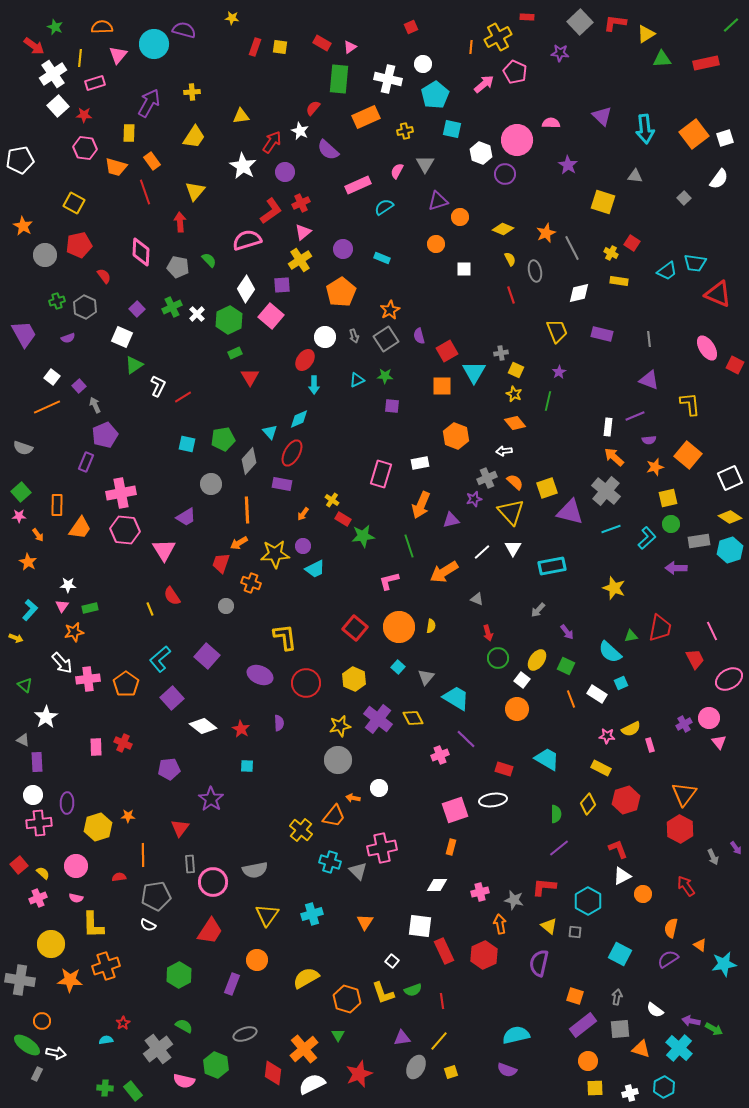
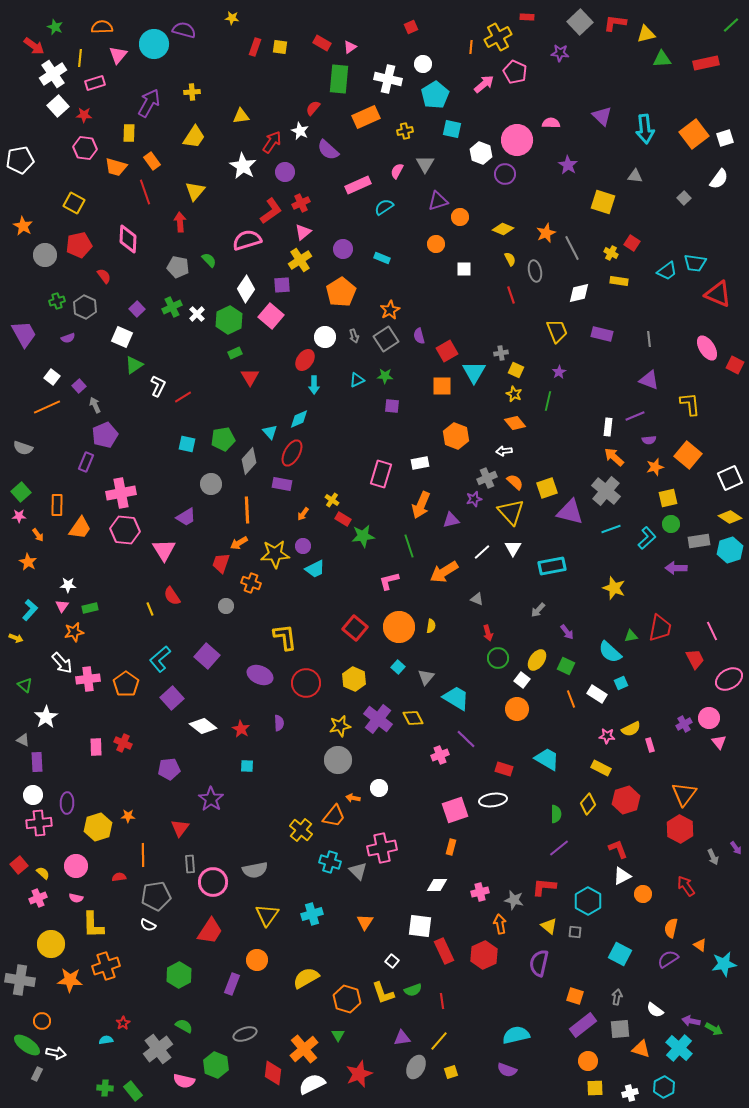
yellow triangle at (646, 34): rotated 18 degrees clockwise
pink diamond at (141, 252): moved 13 px left, 13 px up
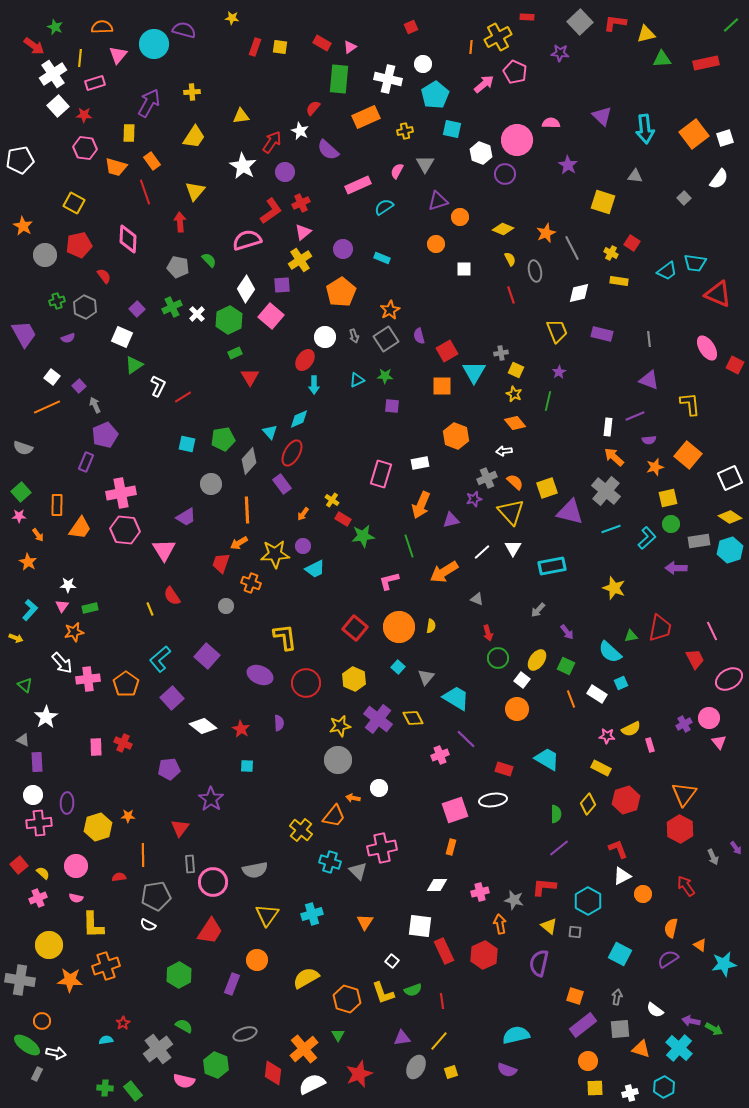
purple rectangle at (282, 484): rotated 42 degrees clockwise
yellow circle at (51, 944): moved 2 px left, 1 px down
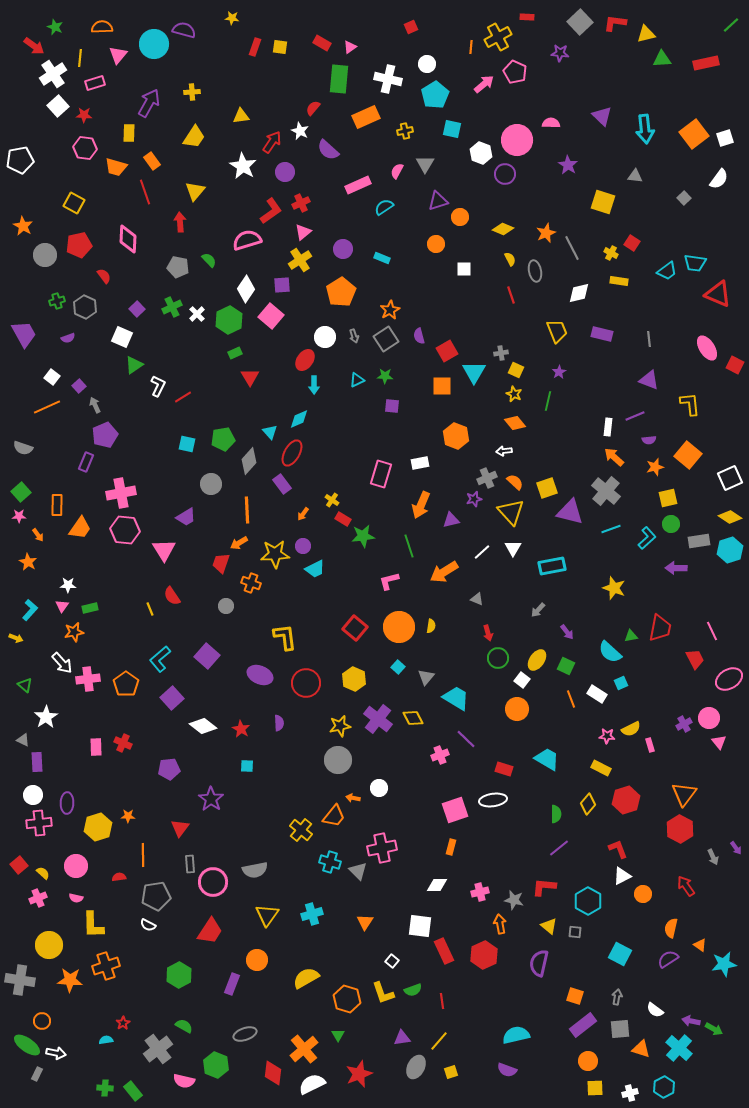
white circle at (423, 64): moved 4 px right
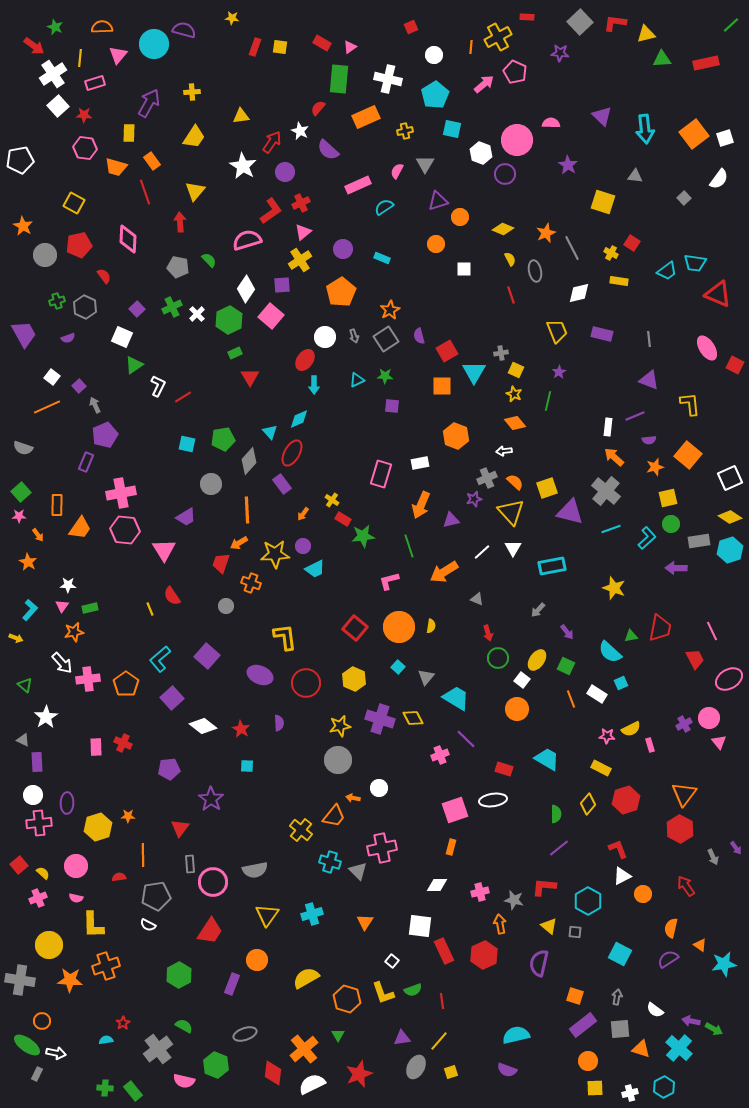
white circle at (427, 64): moved 7 px right, 9 px up
red semicircle at (313, 108): moved 5 px right
purple cross at (378, 719): moved 2 px right; rotated 20 degrees counterclockwise
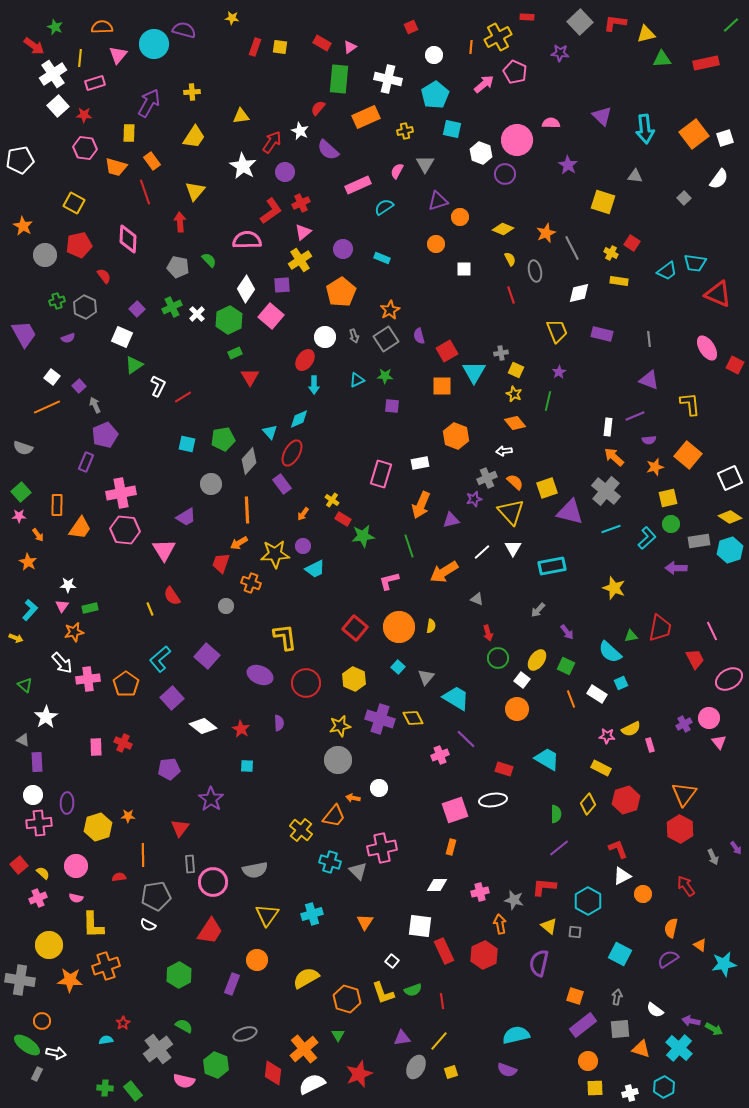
pink semicircle at (247, 240): rotated 16 degrees clockwise
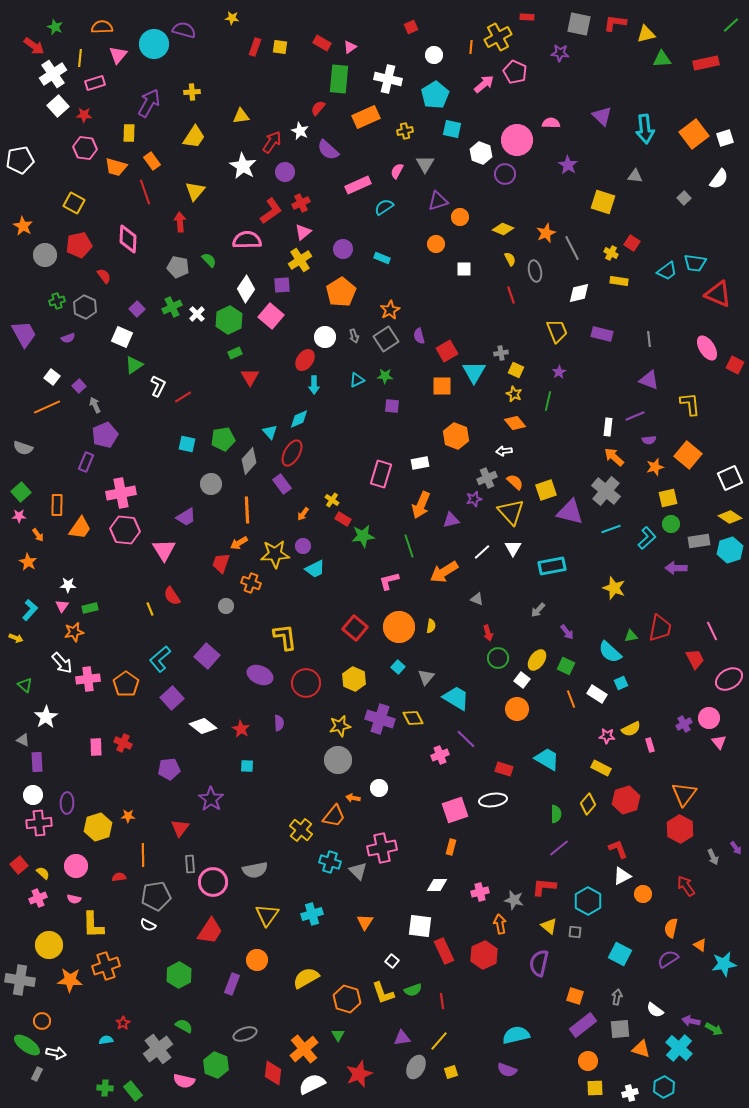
gray square at (580, 22): moved 1 px left, 2 px down; rotated 35 degrees counterclockwise
yellow square at (547, 488): moved 1 px left, 2 px down
pink semicircle at (76, 898): moved 2 px left, 1 px down
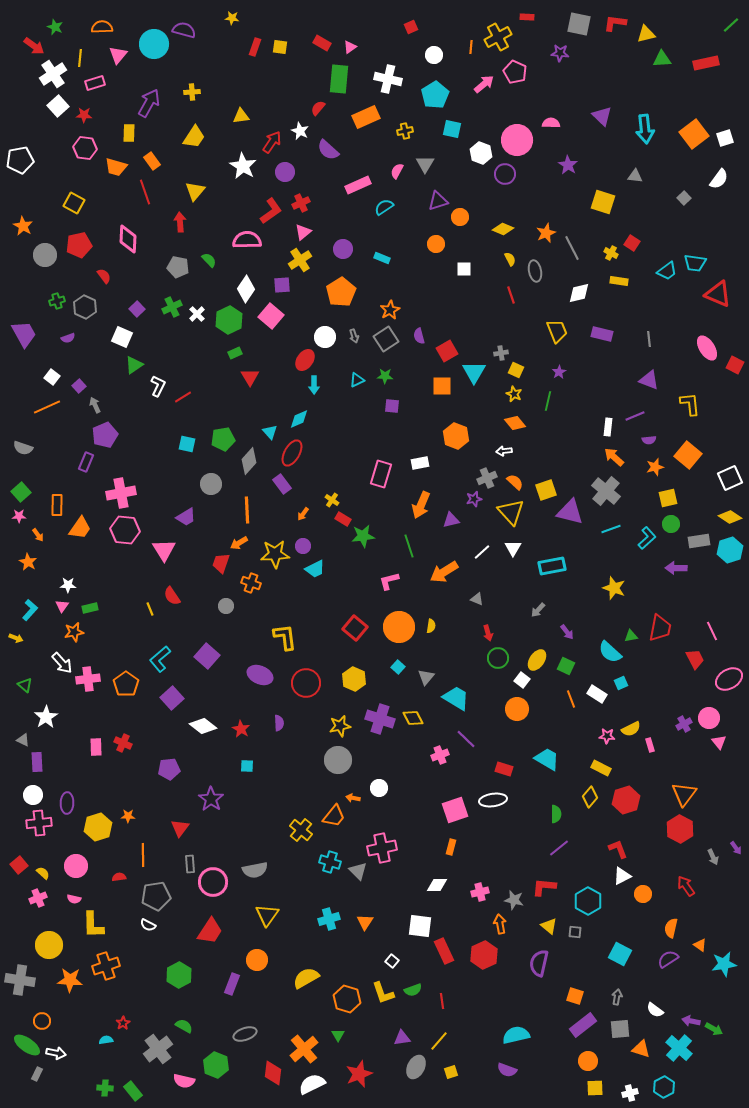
yellow diamond at (588, 804): moved 2 px right, 7 px up
cyan cross at (312, 914): moved 17 px right, 5 px down
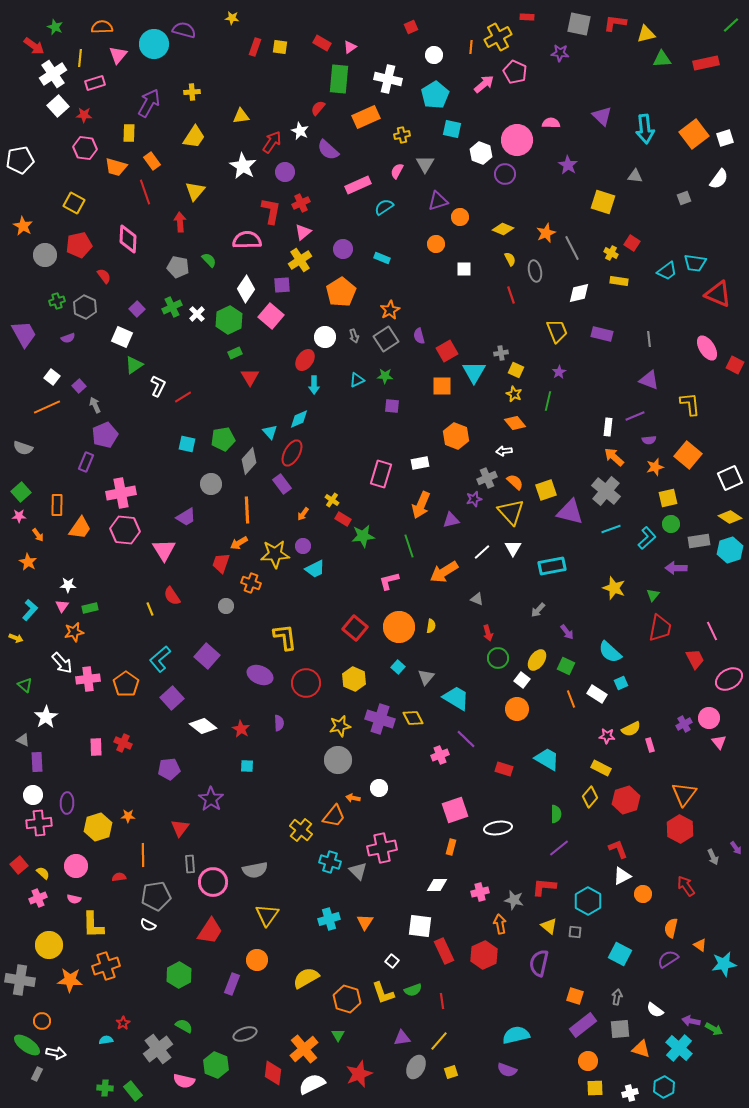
yellow cross at (405, 131): moved 3 px left, 4 px down
gray square at (684, 198): rotated 24 degrees clockwise
red L-shape at (271, 211): rotated 44 degrees counterclockwise
green triangle at (631, 636): moved 22 px right, 41 px up; rotated 40 degrees counterclockwise
white ellipse at (493, 800): moved 5 px right, 28 px down
